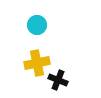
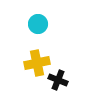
cyan circle: moved 1 px right, 1 px up
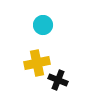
cyan circle: moved 5 px right, 1 px down
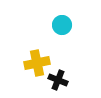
cyan circle: moved 19 px right
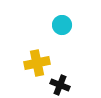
black cross: moved 2 px right, 5 px down
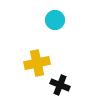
cyan circle: moved 7 px left, 5 px up
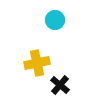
black cross: rotated 18 degrees clockwise
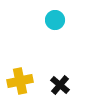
yellow cross: moved 17 px left, 18 px down
